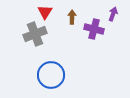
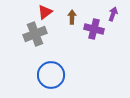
red triangle: rotated 21 degrees clockwise
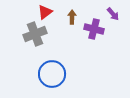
purple arrow: rotated 120 degrees clockwise
blue circle: moved 1 px right, 1 px up
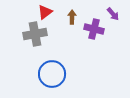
gray cross: rotated 10 degrees clockwise
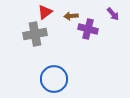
brown arrow: moved 1 px left, 1 px up; rotated 96 degrees counterclockwise
purple cross: moved 6 px left
blue circle: moved 2 px right, 5 px down
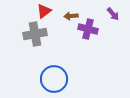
red triangle: moved 1 px left, 1 px up
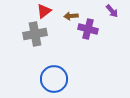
purple arrow: moved 1 px left, 3 px up
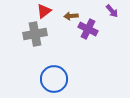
purple cross: rotated 12 degrees clockwise
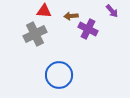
red triangle: rotated 42 degrees clockwise
gray cross: rotated 15 degrees counterclockwise
blue circle: moved 5 px right, 4 px up
